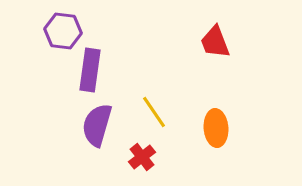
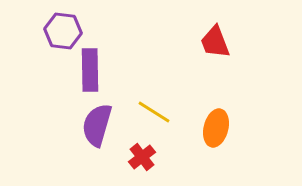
purple rectangle: rotated 9 degrees counterclockwise
yellow line: rotated 24 degrees counterclockwise
orange ellipse: rotated 18 degrees clockwise
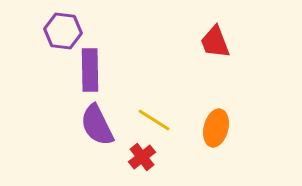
yellow line: moved 8 px down
purple semicircle: rotated 42 degrees counterclockwise
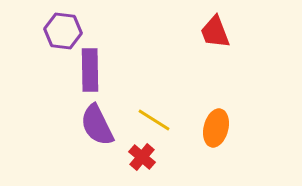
red trapezoid: moved 10 px up
red cross: rotated 12 degrees counterclockwise
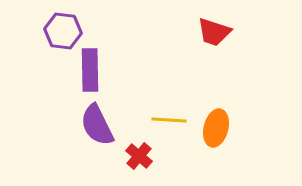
red trapezoid: moved 1 px left; rotated 51 degrees counterclockwise
yellow line: moved 15 px right; rotated 28 degrees counterclockwise
red cross: moved 3 px left, 1 px up
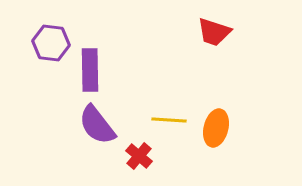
purple hexagon: moved 12 px left, 12 px down
purple semicircle: rotated 12 degrees counterclockwise
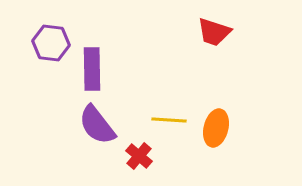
purple rectangle: moved 2 px right, 1 px up
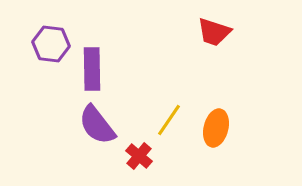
purple hexagon: moved 1 px down
yellow line: rotated 60 degrees counterclockwise
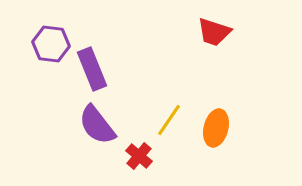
purple rectangle: rotated 21 degrees counterclockwise
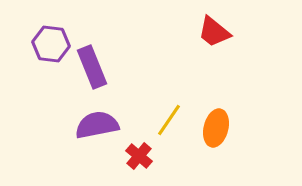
red trapezoid: rotated 21 degrees clockwise
purple rectangle: moved 2 px up
purple semicircle: rotated 117 degrees clockwise
